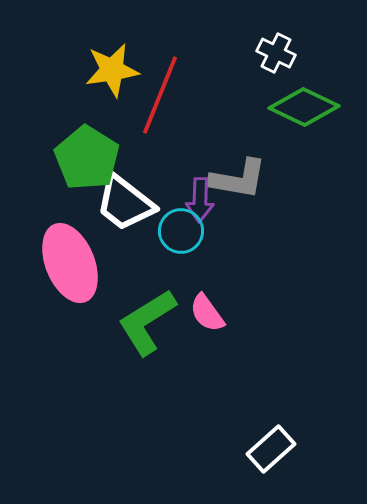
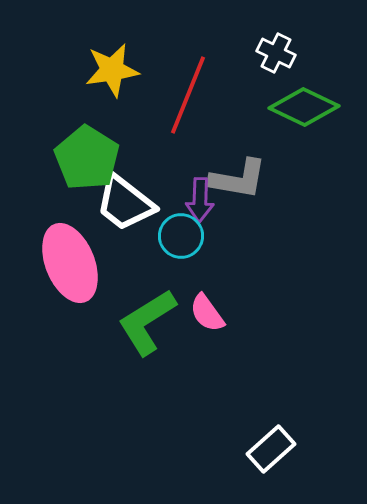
red line: moved 28 px right
cyan circle: moved 5 px down
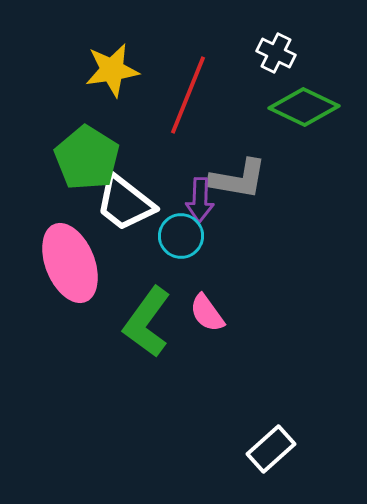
green L-shape: rotated 22 degrees counterclockwise
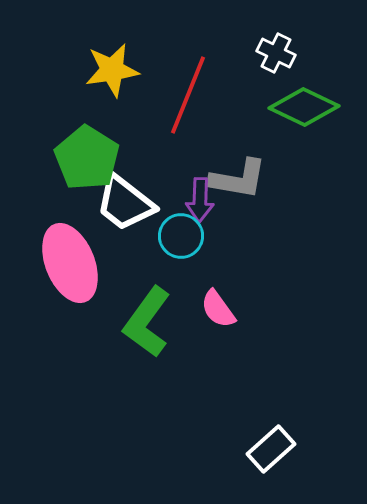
pink semicircle: moved 11 px right, 4 px up
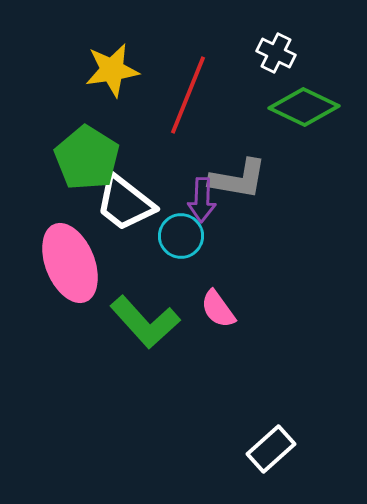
purple arrow: moved 2 px right
green L-shape: moved 2 px left; rotated 78 degrees counterclockwise
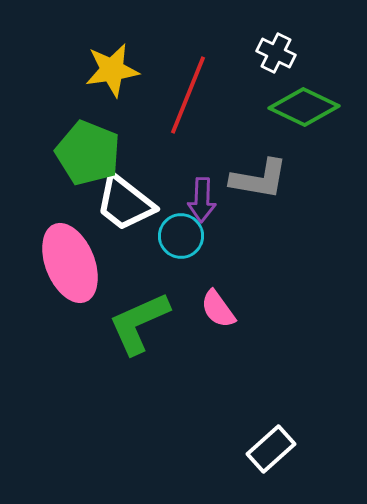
green pentagon: moved 1 px right, 5 px up; rotated 10 degrees counterclockwise
gray L-shape: moved 21 px right
green L-shape: moved 6 px left, 1 px down; rotated 108 degrees clockwise
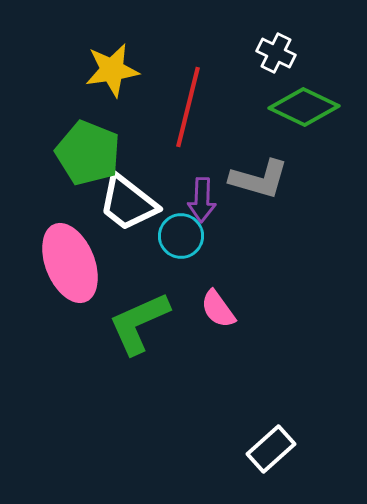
red line: moved 12 px down; rotated 8 degrees counterclockwise
gray L-shape: rotated 6 degrees clockwise
white trapezoid: moved 3 px right
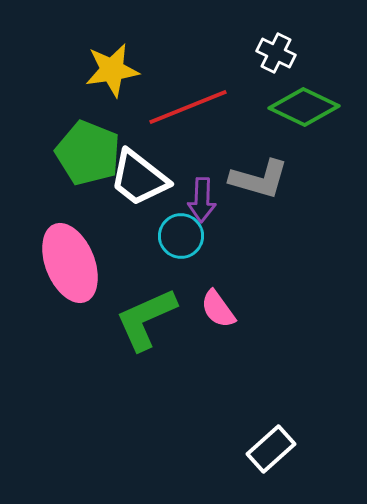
red line: rotated 54 degrees clockwise
white trapezoid: moved 11 px right, 25 px up
green L-shape: moved 7 px right, 4 px up
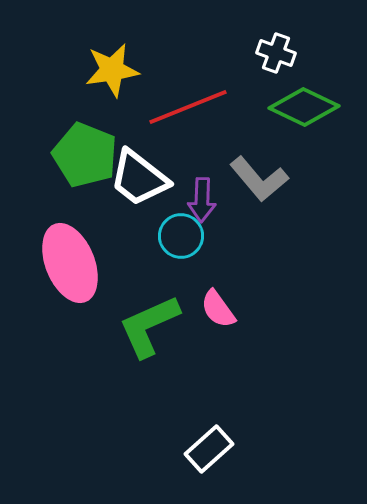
white cross: rotated 6 degrees counterclockwise
green pentagon: moved 3 px left, 2 px down
gray L-shape: rotated 34 degrees clockwise
green L-shape: moved 3 px right, 7 px down
white rectangle: moved 62 px left
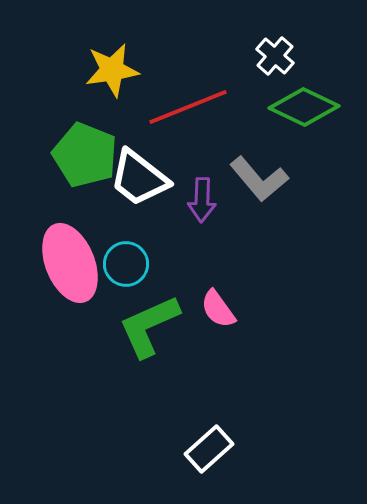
white cross: moved 1 px left, 3 px down; rotated 21 degrees clockwise
cyan circle: moved 55 px left, 28 px down
